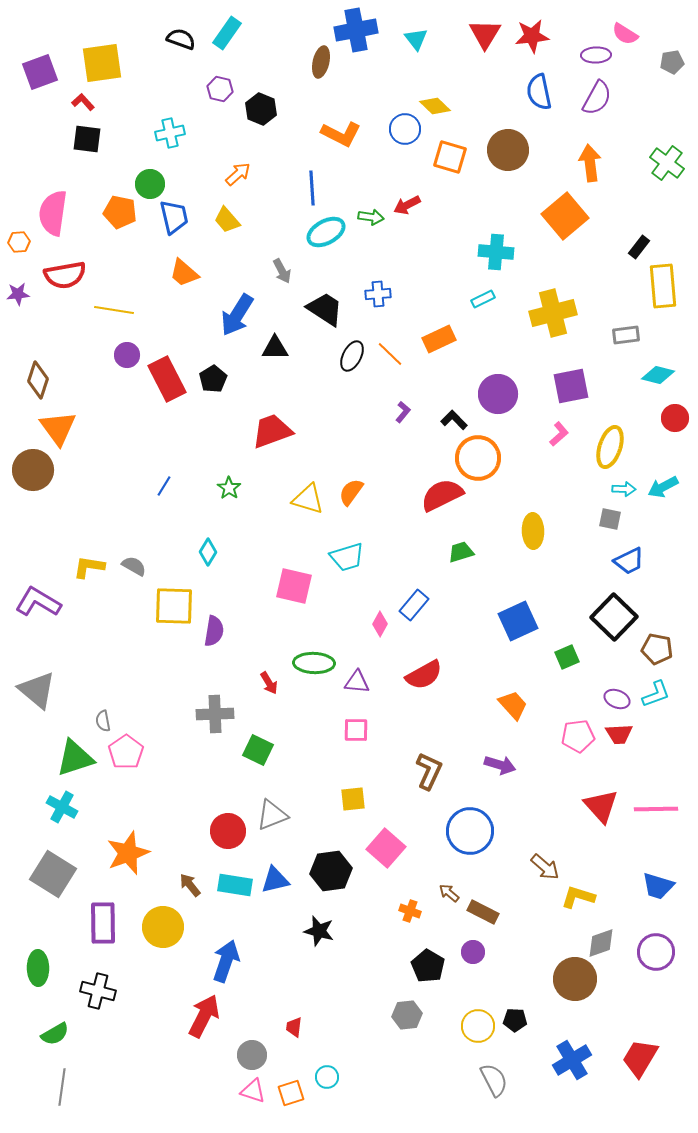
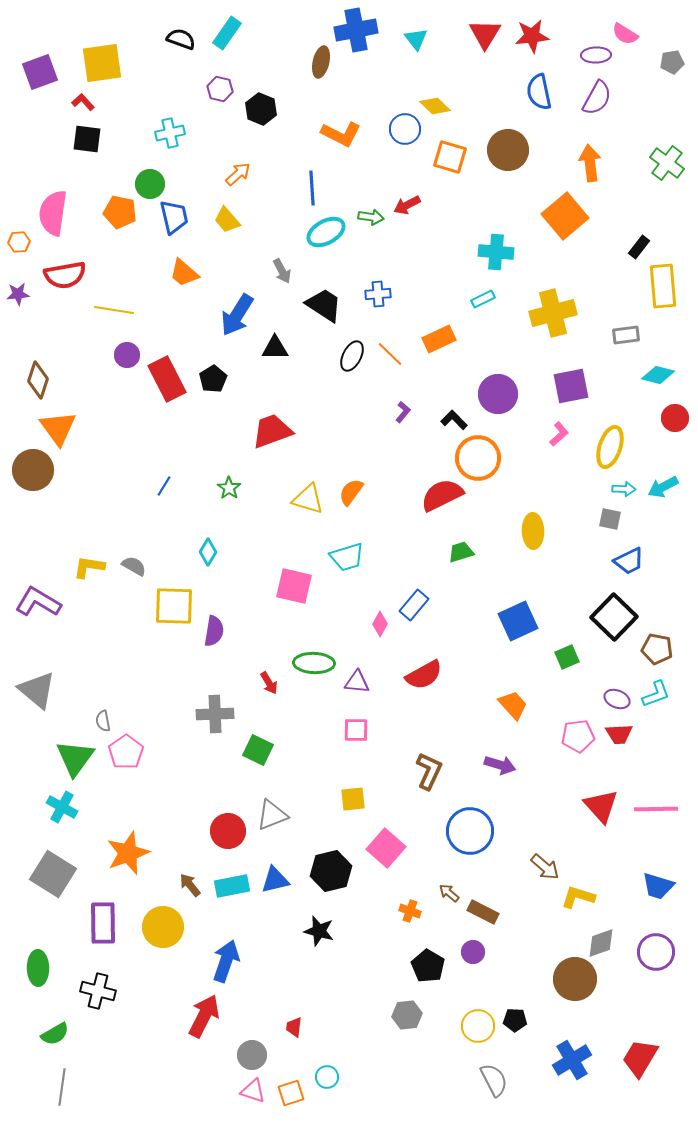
black trapezoid at (325, 309): moved 1 px left, 4 px up
green triangle at (75, 758): rotated 36 degrees counterclockwise
black hexagon at (331, 871): rotated 6 degrees counterclockwise
cyan rectangle at (235, 885): moved 3 px left, 1 px down; rotated 20 degrees counterclockwise
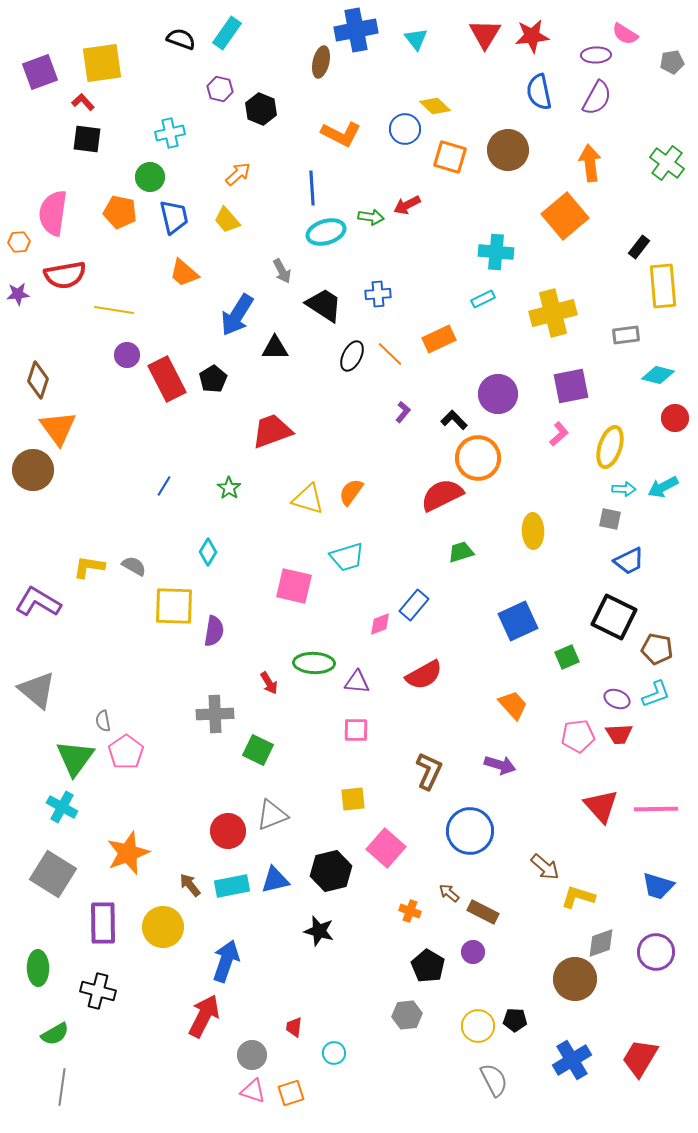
green circle at (150, 184): moved 7 px up
cyan ellipse at (326, 232): rotated 12 degrees clockwise
black square at (614, 617): rotated 18 degrees counterclockwise
pink diamond at (380, 624): rotated 40 degrees clockwise
cyan circle at (327, 1077): moved 7 px right, 24 px up
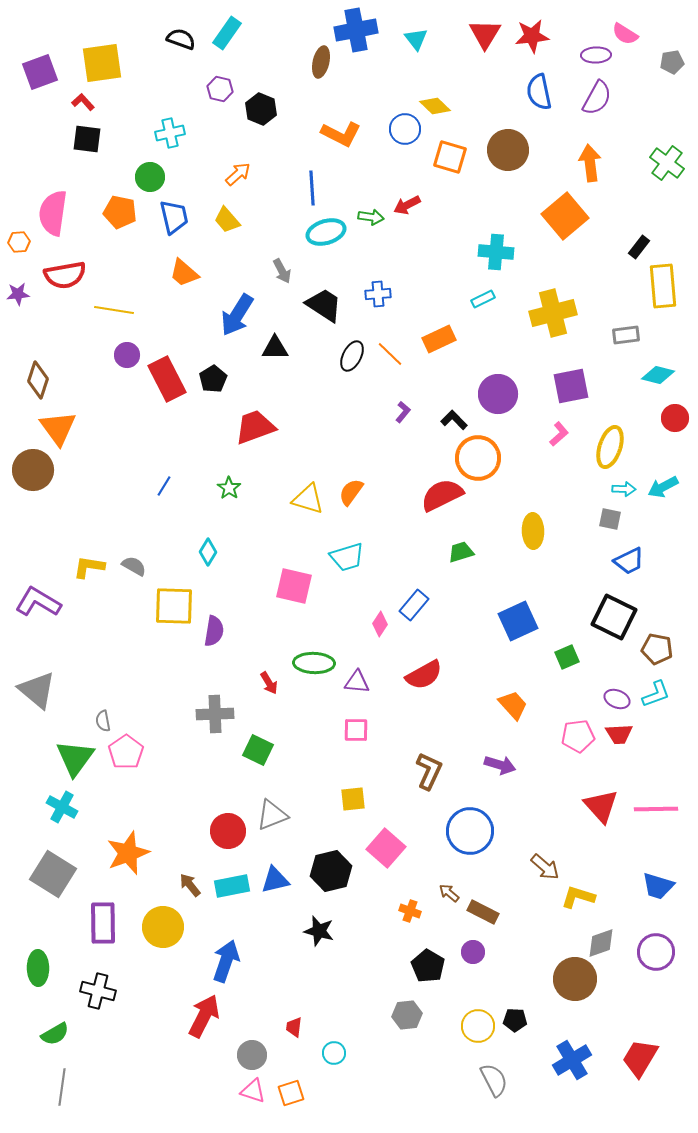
red trapezoid at (272, 431): moved 17 px left, 4 px up
pink diamond at (380, 624): rotated 35 degrees counterclockwise
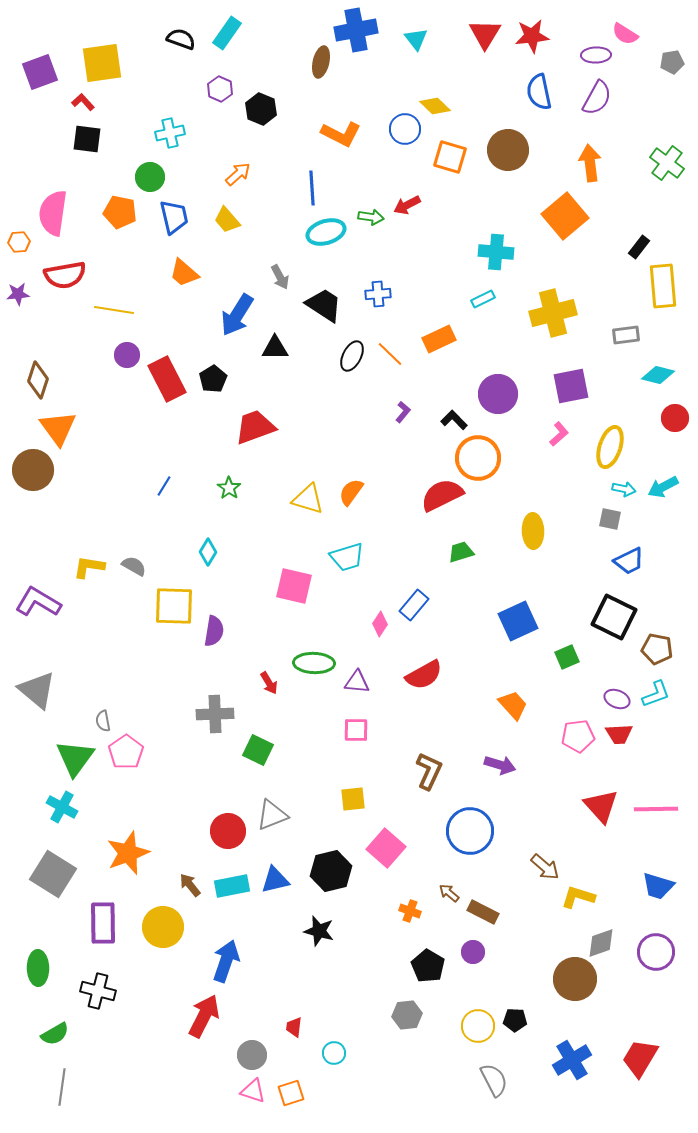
purple hexagon at (220, 89): rotated 10 degrees clockwise
gray arrow at (282, 271): moved 2 px left, 6 px down
cyan arrow at (624, 489): rotated 10 degrees clockwise
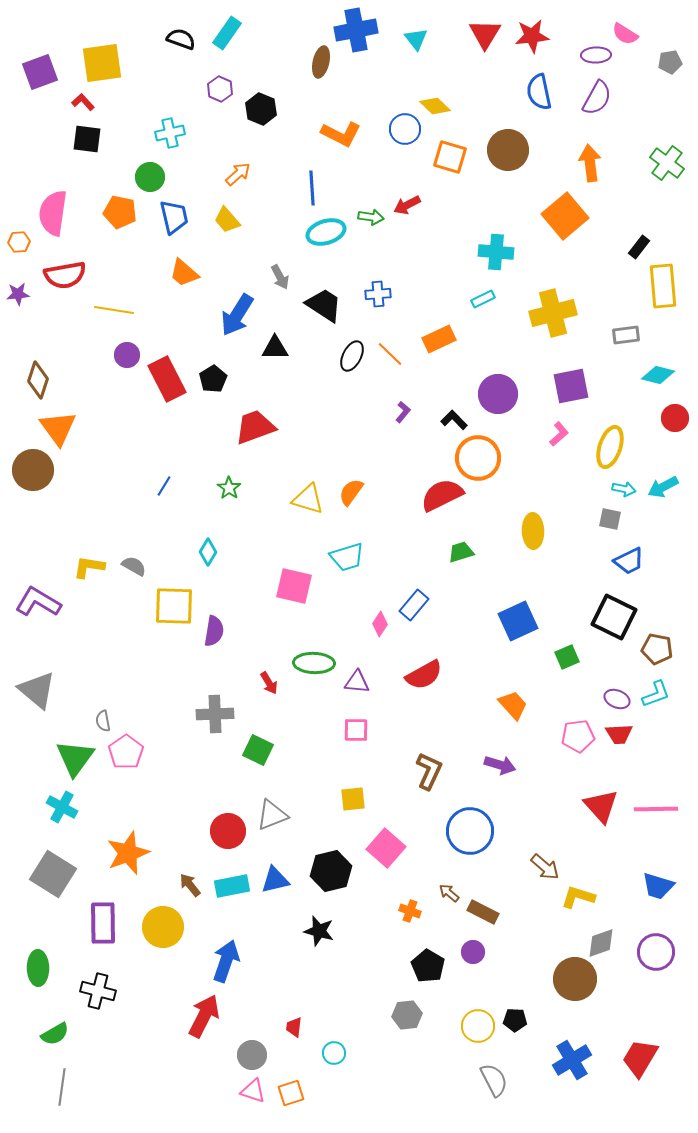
gray pentagon at (672, 62): moved 2 px left
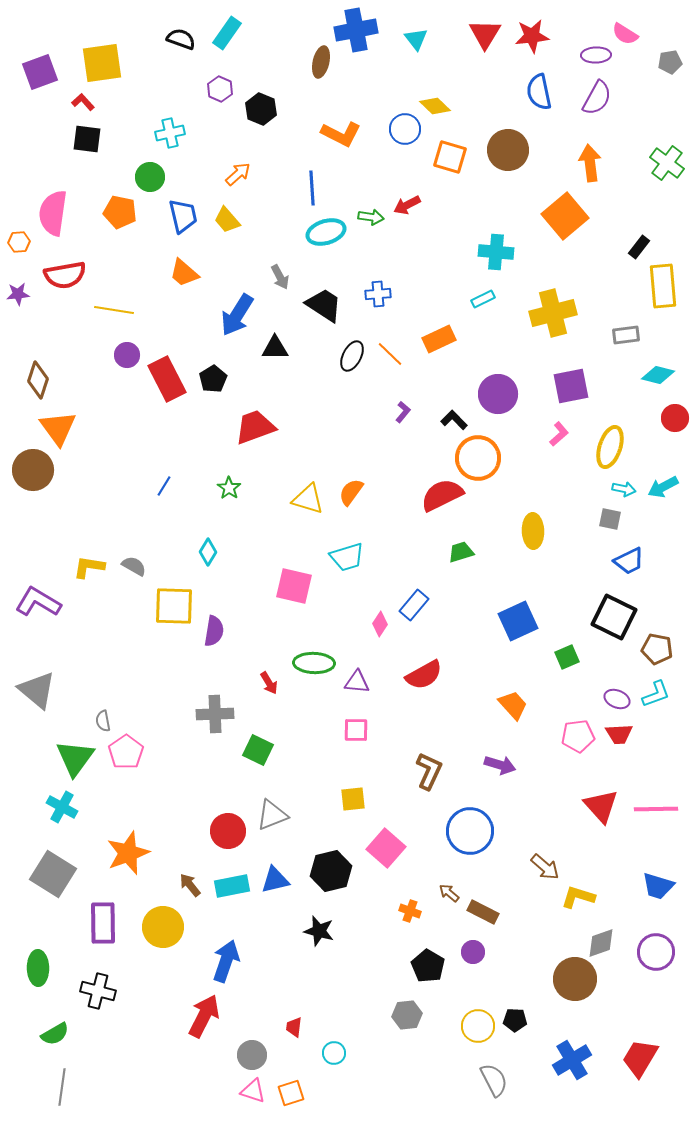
blue trapezoid at (174, 217): moved 9 px right, 1 px up
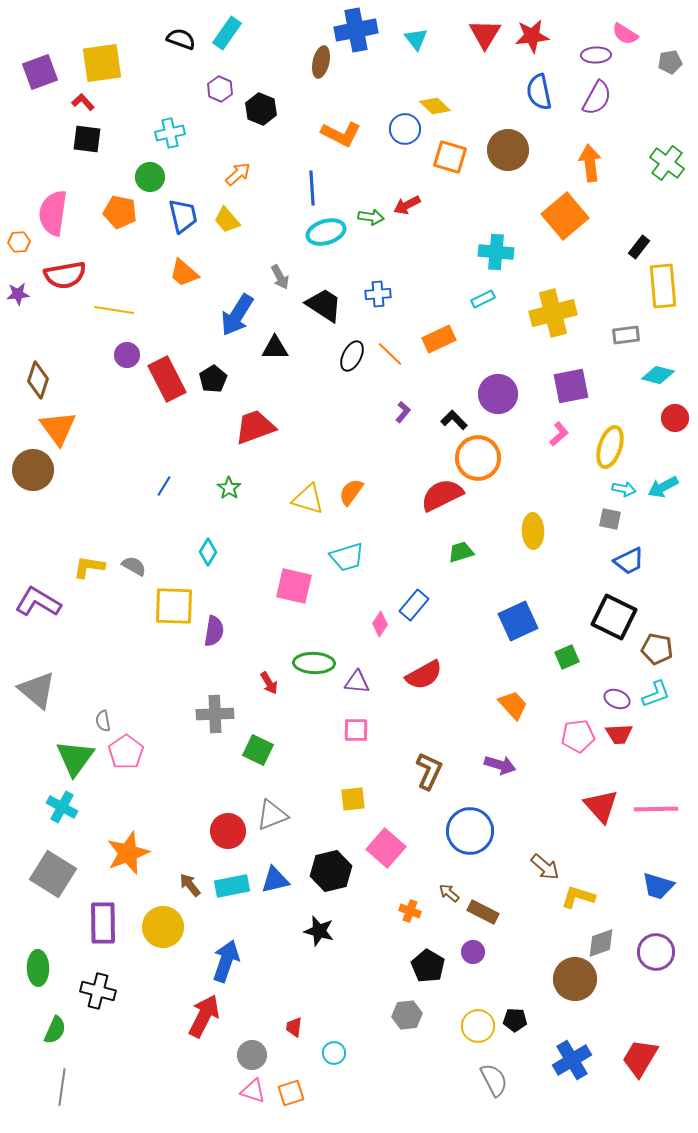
green semicircle at (55, 1034): moved 4 px up; rotated 36 degrees counterclockwise
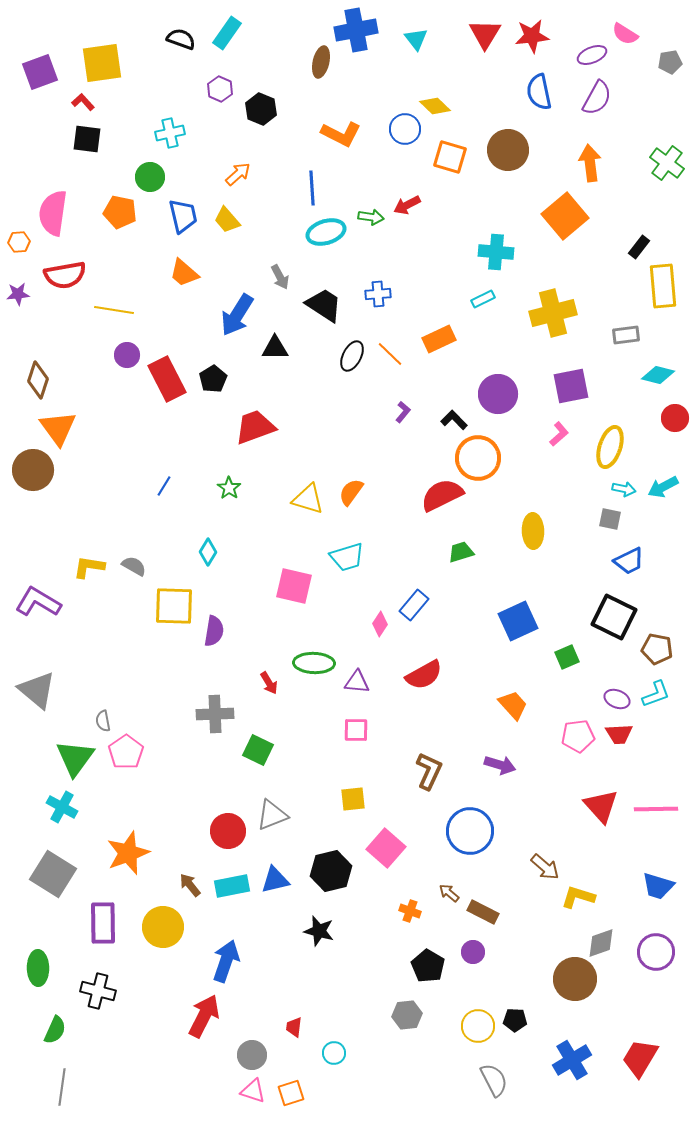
purple ellipse at (596, 55): moved 4 px left; rotated 20 degrees counterclockwise
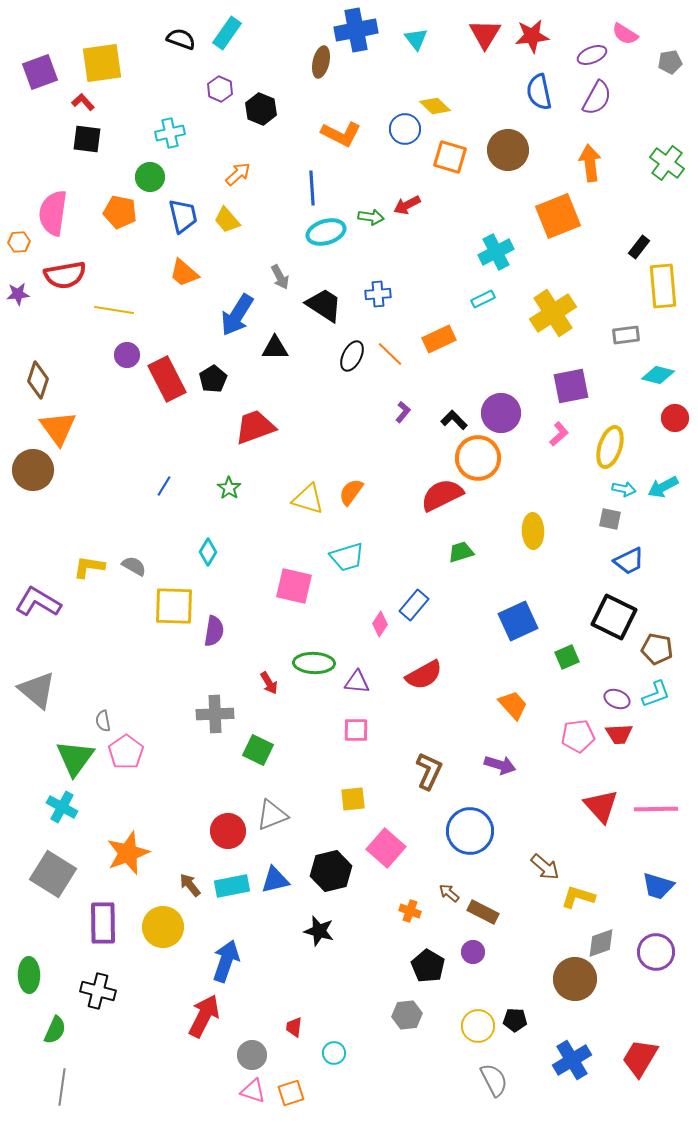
orange square at (565, 216): moved 7 px left; rotated 18 degrees clockwise
cyan cross at (496, 252): rotated 32 degrees counterclockwise
yellow cross at (553, 313): rotated 18 degrees counterclockwise
purple circle at (498, 394): moved 3 px right, 19 px down
green ellipse at (38, 968): moved 9 px left, 7 px down
